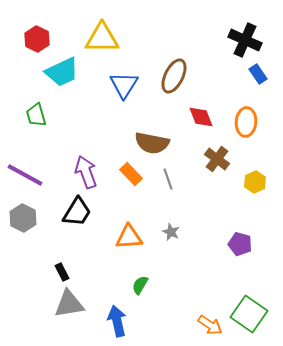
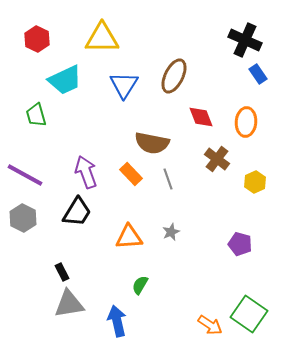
cyan trapezoid: moved 3 px right, 8 px down
gray star: rotated 24 degrees clockwise
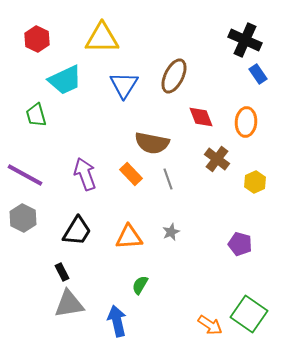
purple arrow: moved 1 px left, 2 px down
black trapezoid: moved 19 px down
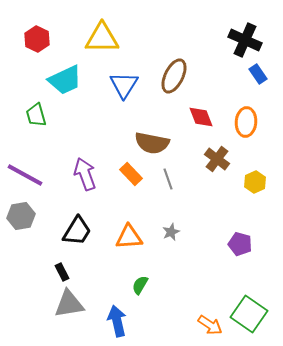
gray hexagon: moved 2 px left, 2 px up; rotated 24 degrees clockwise
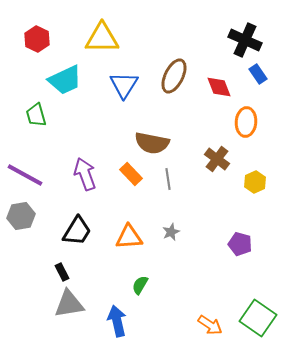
red diamond: moved 18 px right, 30 px up
gray line: rotated 10 degrees clockwise
green square: moved 9 px right, 4 px down
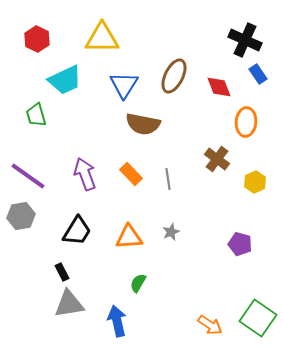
brown semicircle: moved 9 px left, 19 px up
purple line: moved 3 px right, 1 px down; rotated 6 degrees clockwise
green semicircle: moved 2 px left, 2 px up
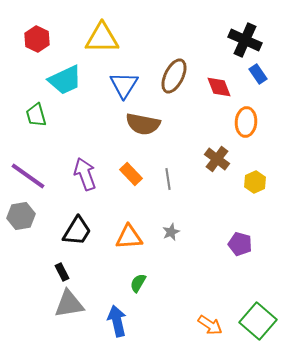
green square: moved 3 px down; rotated 6 degrees clockwise
